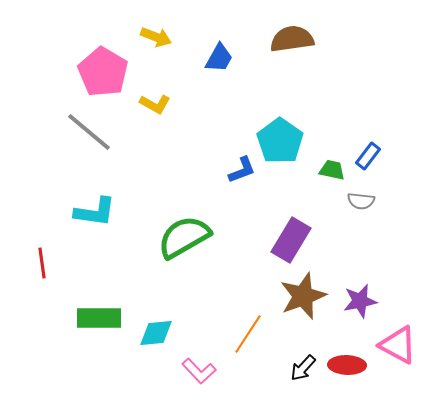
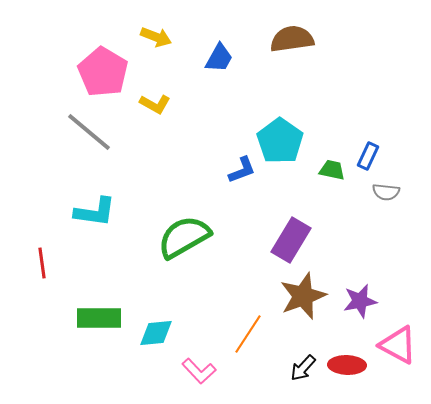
blue rectangle: rotated 12 degrees counterclockwise
gray semicircle: moved 25 px right, 9 px up
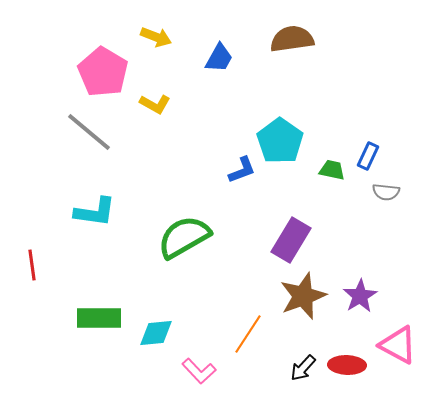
red line: moved 10 px left, 2 px down
purple star: moved 5 px up; rotated 20 degrees counterclockwise
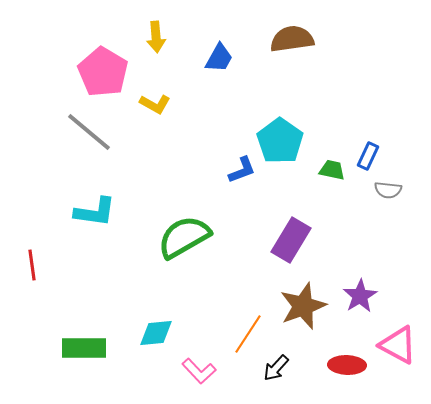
yellow arrow: rotated 64 degrees clockwise
gray semicircle: moved 2 px right, 2 px up
brown star: moved 10 px down
green rectangle: moved 15 px left, 30 px down
black arrow: moved 27 px left
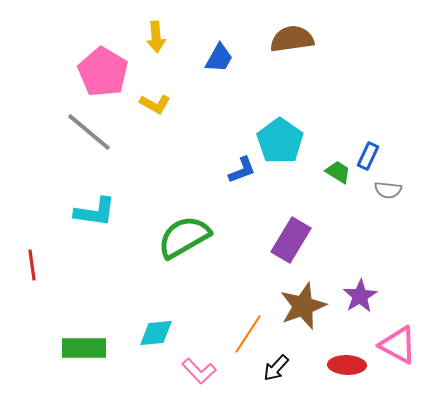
green trapezoid: moved 6 px right, 2 px down; rotated 20 degrees clockwise
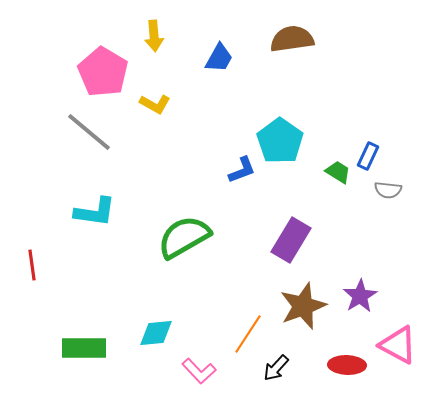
yellow arrow: moved 2 px left, 1 px up
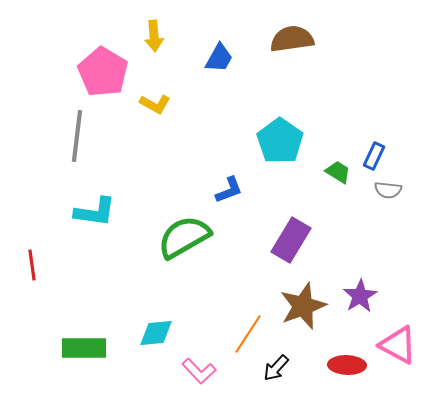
gray line: moved 12 px left, 4 px down; rotated 57 degrees clockwise
blue rectangle: moved 6 px right
blue L-shape: moved 13 px left, 20 px down
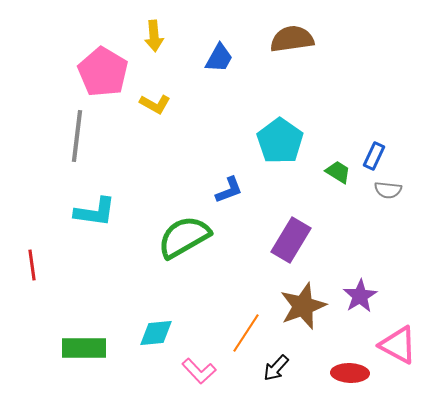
orange line: moved 2 px left, 1 px up
red ellipse: moved 3 px right, 8 px down
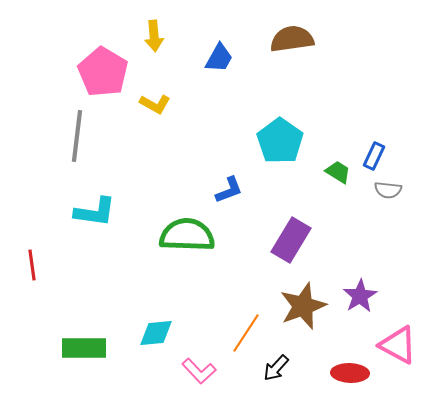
green semicircle: moved 3 px right, 2 px up; rotated 32 degrees clockwise
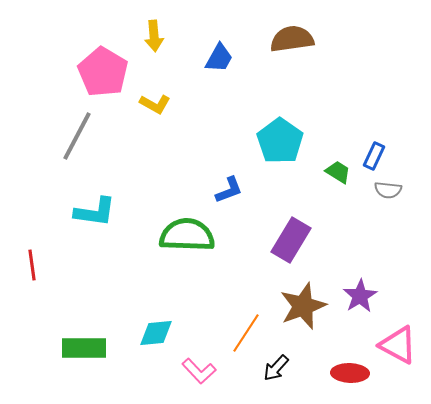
gray line: rotated 21 degrees clockwise
